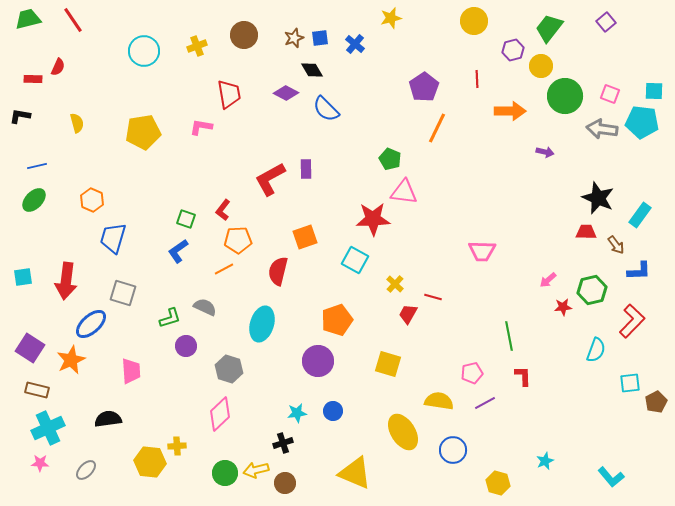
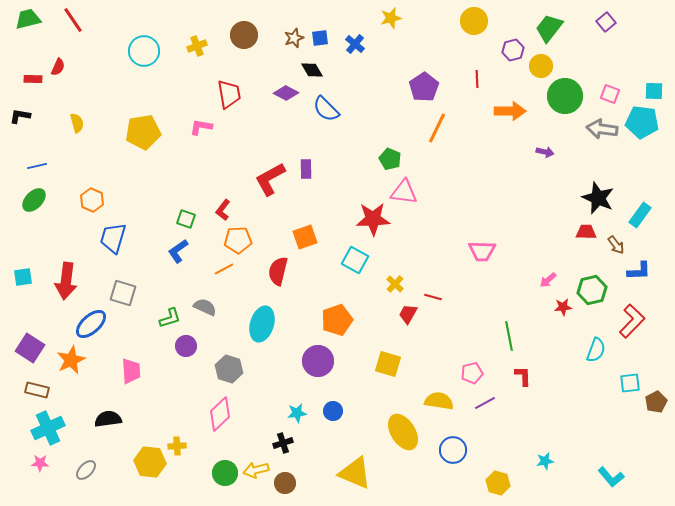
cyan star at (545, 461): rotated 12 degrees clockwise
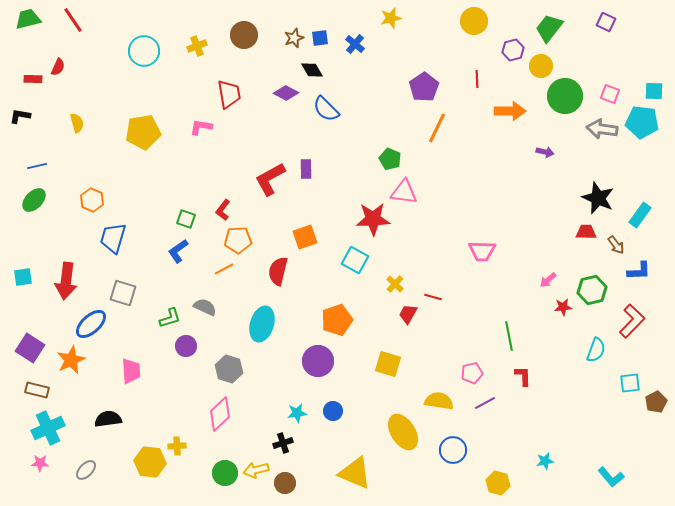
purple square at (606, 22): rotated 24 degrees counterclockwise
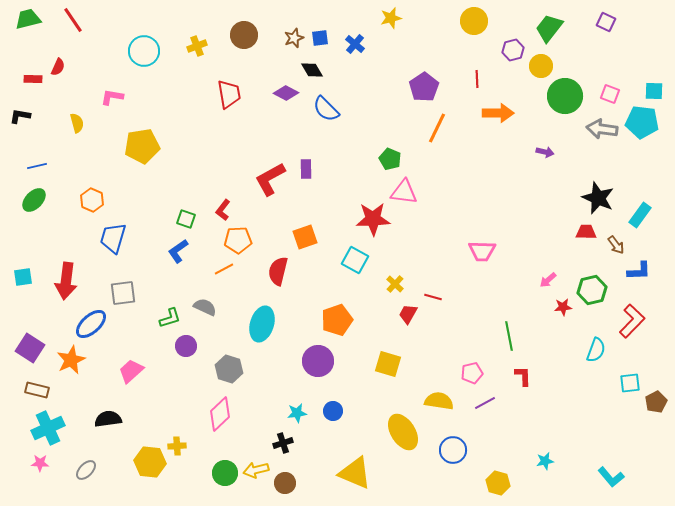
orange arrow at (510, 111): moved 12 px left, 2 px down
pink L-shape at (201, 127): moved 89 px left, 30 px up
yellow pentagon at (143, 132): moved 1 px left, 14 px down
gray square at (123, 293): rotated 24 degrees counterclockwise
pink trapezoid at (131, 371): rotated 128 degrees counterclockwise
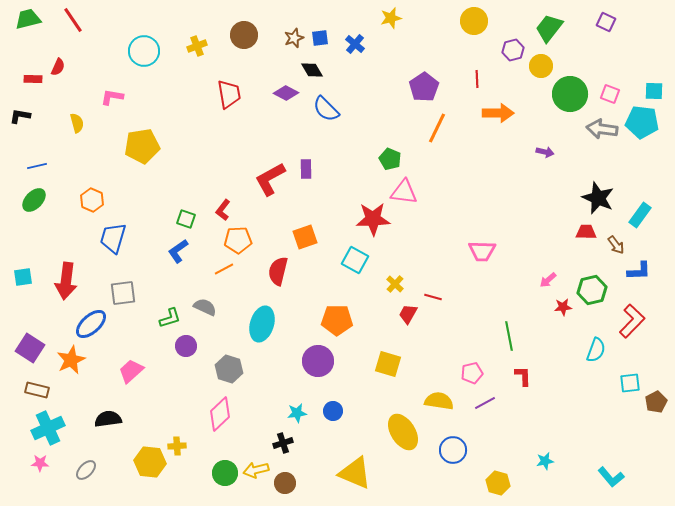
green circle at (565, 96): moved 5 px right, 2 px up
orange pentagon at (337, 320): rotated 20 degrees clockwise
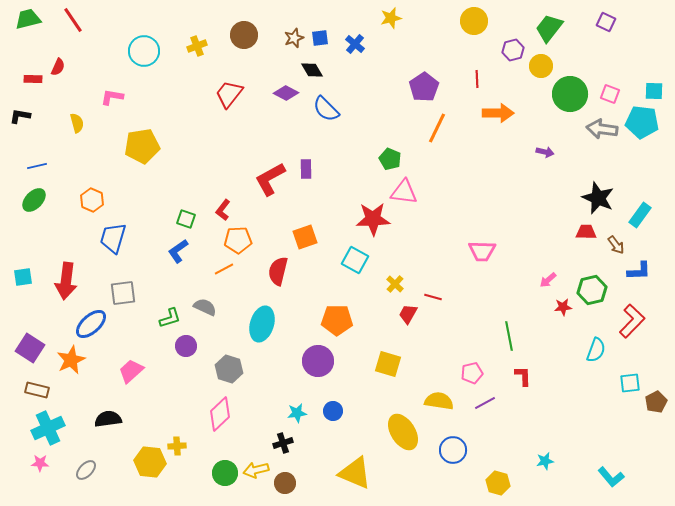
red trapezoid at (229, 94): rotated 132 degrees counterclockwise
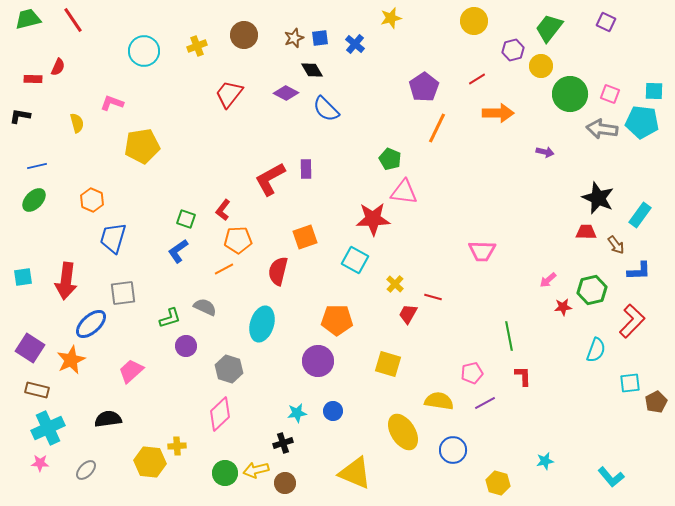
red line at (477, 79): rotated 60 degrees clockwise
pink L-shape at (112, 97): moved 6 px down; rotated 10 degrees clockwise
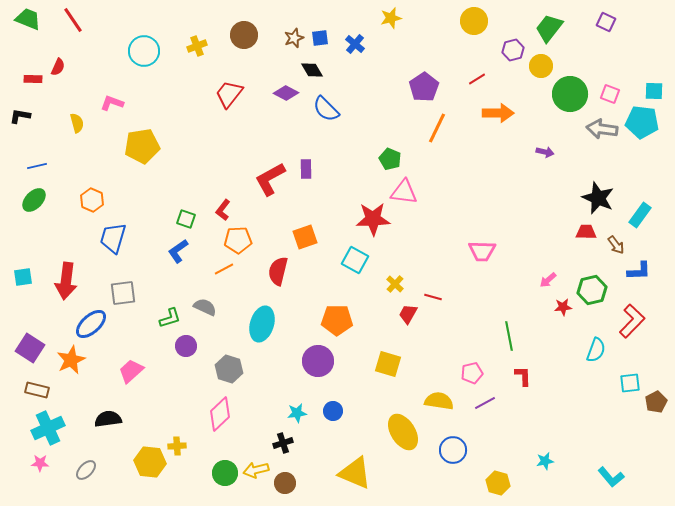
green trapezoid at (28, 19): rotated 36 degrees clockwise
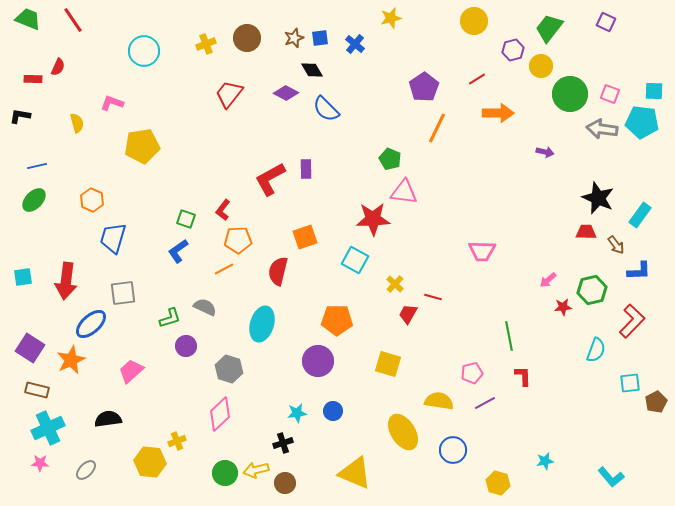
brown circle at (244, 35): moved 3 px right, 3 px down
yellow cross at (197, 46): moved 9 px right, 2 px up
yellow cross at (177, 446): moved 5 px up; rotated 18 degrees counterclockwise
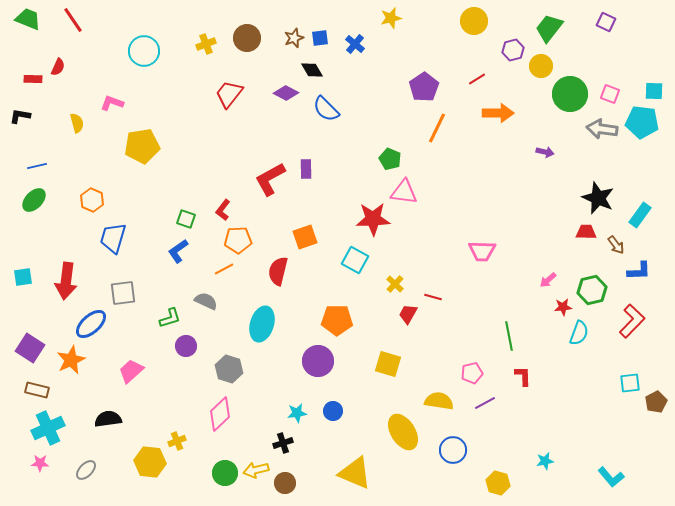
gray semicircle at (205, 307): moved 1 px right, 6 px up
cyan semicircle at (596, 350): moved 17 px left, 17 px up
